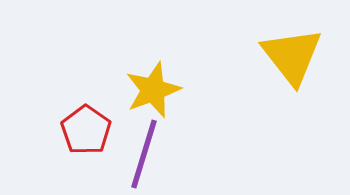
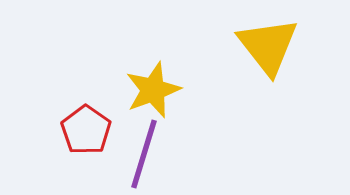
yellow triangle: moved 24 px left, 10 px up
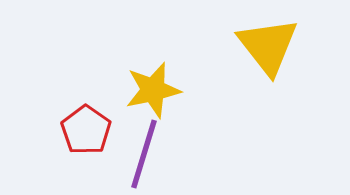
yellow star: rotated 8 degrees clockwise
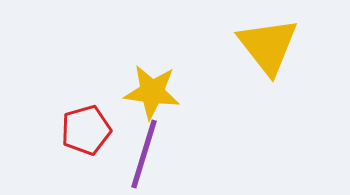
yellow star: moved 1 px left, 2 px down; rotated 20 degrees clockwise
red pentagon: rotated 21 degrees clockwise
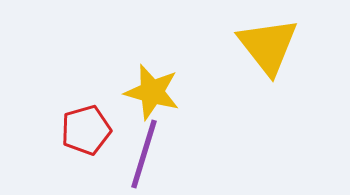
yellow star: rotated 8 degrees clockwise
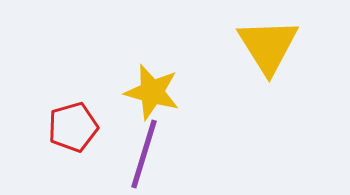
yellow triangle: rotated 6 degrees clockwise
red pentagon: moved 13 px left, 3 px up
